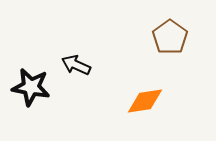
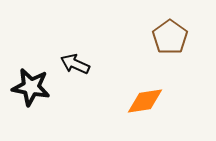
black arrow: moved 1 px left, 1 px up
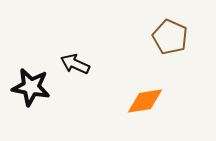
brown pentagon: rotated 12 degrees counterclockwise
